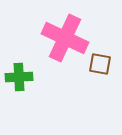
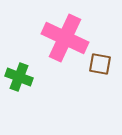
green cross: rotated 24 degrees clockwise
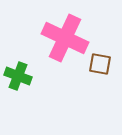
green cross: moved 1 px left, 1 px up
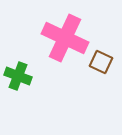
brown square: moved 1 px right, 2 px up; rotated 15 degrees clockwise
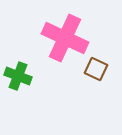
brown square: moved 5 px left, 7 px down
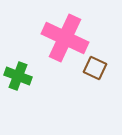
brown square: moved 1 px left, 1 px up
